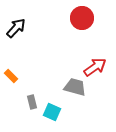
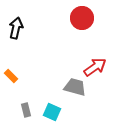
black arrow: rotated 30 degrees counterclockwise
gray rectangle: moved 6 px left, 8 px down
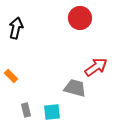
red circle: moved 2 px left
red arrow: moved 1 px right
gray trapezoid: moved 1 px down
cyan square: rotated 30 degrees counterclockwise
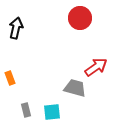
orange rectangle: moved 1 px left, 2 px down; rotated 24 degrees clockwise
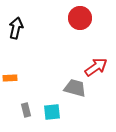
orange rectangle: rotated 72 degrees counterclockwise
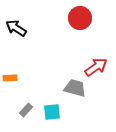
black arrow: rotated 70 degrees counterclockwise
gray rectangle: rotated 56 degrees clockwise
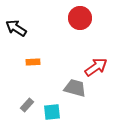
orange rectangle: moved 23 px right, 16 px up
gray rectangle: moved 1 px right, 5 px up
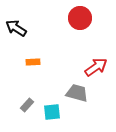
gray trapezoid: moved 2 px right, 5 px down
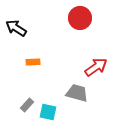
cyan square: moved 4 px left; rotated 18 degrees clockwise
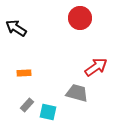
orange rectangle: moved 9 px left, 11 px down
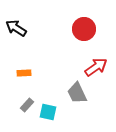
red circle: moved 4 px right, 11 px down
gray trapezoid: rotated 130 degrees counterclockwise
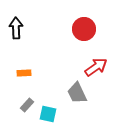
black arrow: rotated 55 degrees clockwise
cyan square: moved 2 px down
